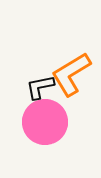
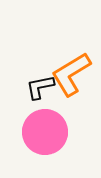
pink circle: moved 10 px down
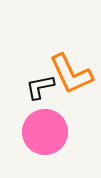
orange L-shape: rotated 84 degrees counterclockwise
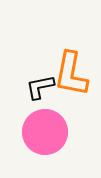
orange L-shape: rotated 36 degrees clockwise
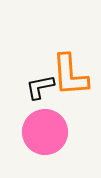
orange L-shape: moved 1 px left, 1 px down; rotated 15 degrees counterclockwise
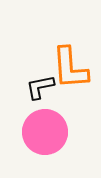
orange L-shape: moved 7 px up
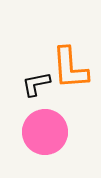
black L-shape: moved 4 px left, 3 px up
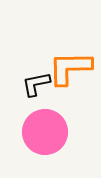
orange L-shape: rotated 93 degrees clockwise
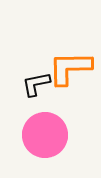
pink circle: moved 3 px down
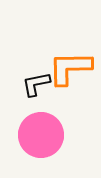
pink circle: moved 4 px left
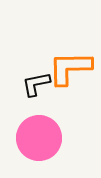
pink circle: moved 2 px left, 3 px down
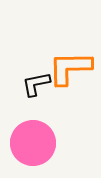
pink circle: moved 6 px left, 5 px down
